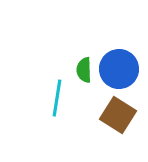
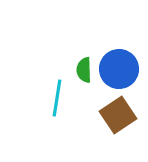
brown square: rotated 24 degrees clockwise
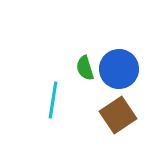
green semicircle: moved 1 px right, 2 px up; rotated 15 degrees counterclockwise
cyan line: moved 4 px left, 2 px down
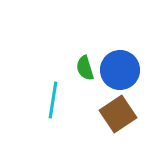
blue circle: moved 1 px right, 1 px down
brown square: moved 1 px up
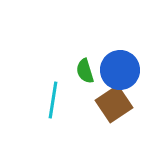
green semicircle: moved 3 px down
brown square: moved 4 px left, 10 px up
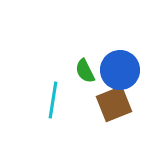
green semicircle: rotated 10 degrees counterclockwise
brown square: rotated 12 degrees clockwise
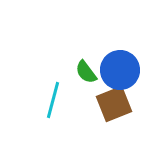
green semicircle: moved 1 px right, 1 px down; rotated 10 degrees counterclockwise
cyan line: rotated 6 degrees clockwise
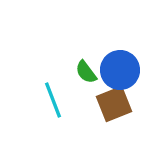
cyan line: rotated 36 degrees counterclockwise
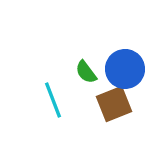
blue circle: moved 5 px right, 1 px up
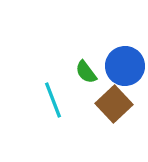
blue circle: moved 3 px up
brown square: rotated 21 degrees counterclockwise
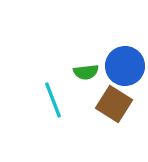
green semicircle: rotated 60 degrees counterclockwise
brown square: rotated 15 degrees counterclockwise
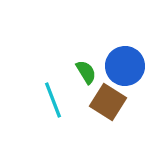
green semicircle: rotated 115 degrees counterclockwise
brown square: moved 6 px left, 2 px up
